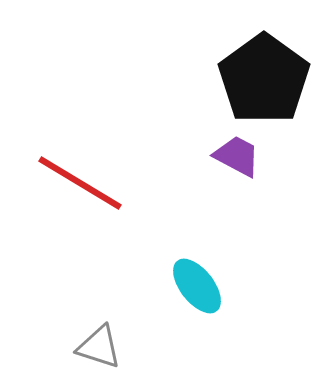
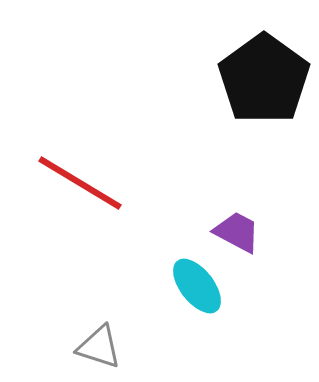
purple trapezoid: moved 76 px down
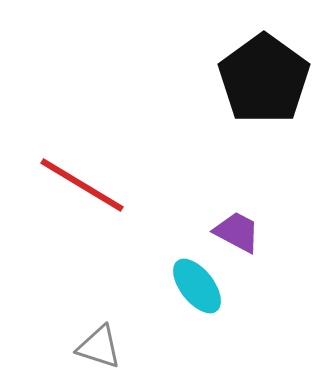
red line: moved 2 px right, 2 px down
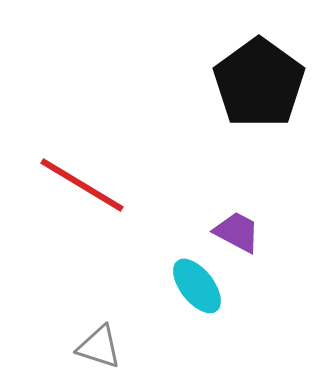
black pentagon: moved 5 px left, 4 px down
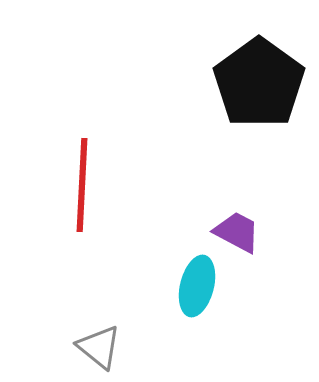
red line: rotated 62 degrees clockwise
cyan ellipse: rotated 52 degrees clockwise
gray triangle: rotated 21 degrees clockwise
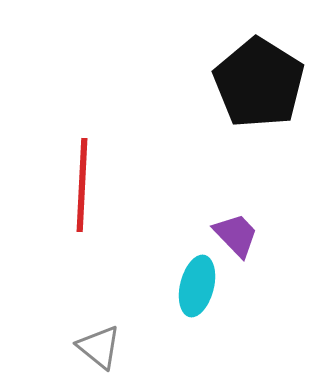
black pentagon: rotated 4 degrees counterclockwise
purple trapezoid: moved 1 px left, 3 px down; rotated 18 degrees clockwise
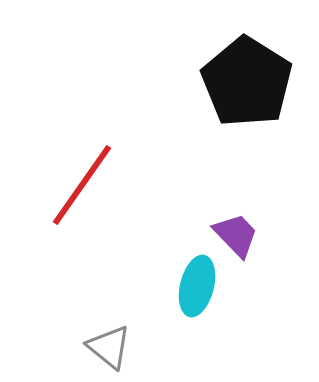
black pentagon: moved 12 px left, 1 px up
red line: rotated 32 degrees clockwise
gray triangle: moved 10 px right
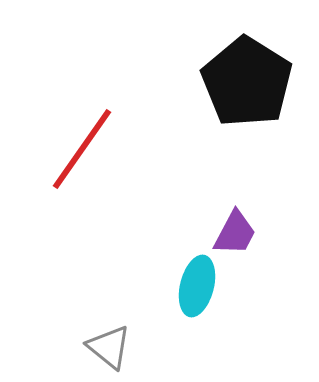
red line: moved 36 px up
purple trapezoid: moved 1 px left, 2 px up; rotated 72 degrees clockwise
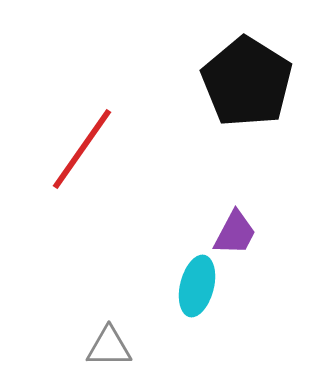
gray triangle: rotated 39 degrees counterclockwise
